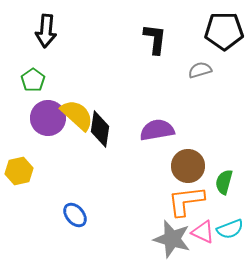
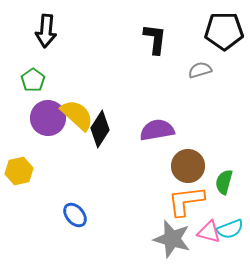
black diamond: rotated 24 degrees clockwise
pink triangle: moved 6 px right; rotated 10 degrees counterclockwise
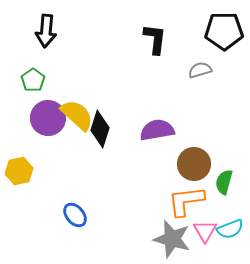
black diamond: rotated 15 degrees counterclockwise
brown circle: moved 6 px right, 2 px up
pink triangle: moved 4 px left, 1 px up; rotated 45 degrees clockwise
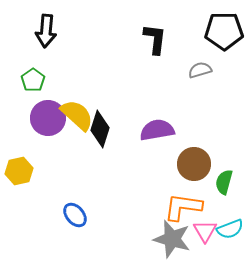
orange L-shape: moved 3 px left, 6 px down; rotated 15 degrees clockwise
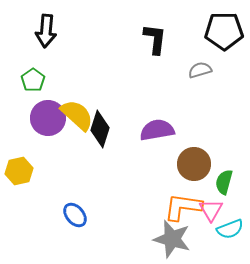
pink triangle: moved 6 px right, 21 px up
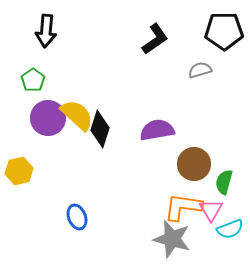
black L-shape: rotated 48 degrees clockwise
blue ellipse: moved 2 px right, 2 px down; rotated 20 degrees clockwise
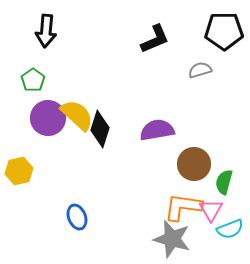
black L-shape: rotated 12 degrees clockwise
